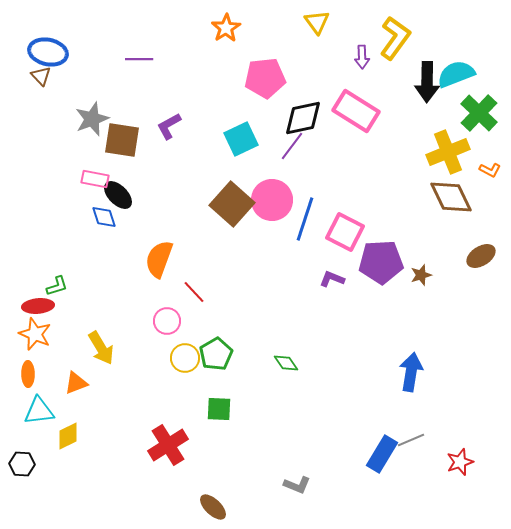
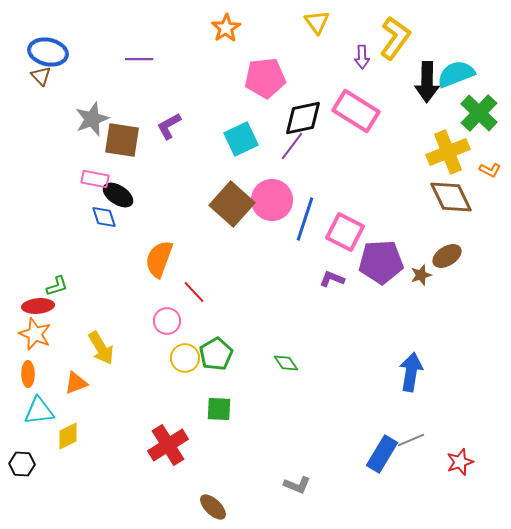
black ellipse at (118, 195): rotated 12 degrees counterclockwise
brown ellipse at (481, 256): moved 34 px left
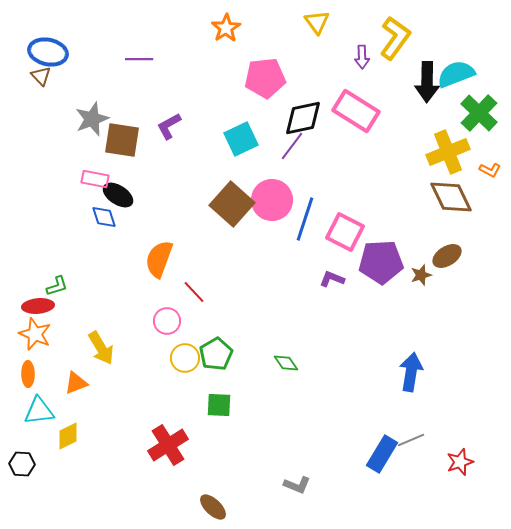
green square at (219, 409): moved 4 px up
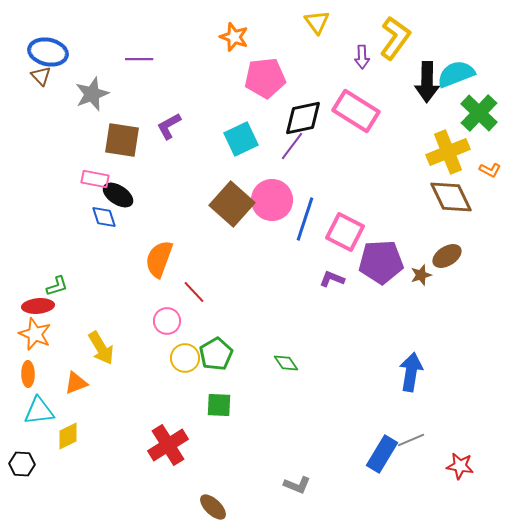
orange star at (226, 28): moved 8 px right, 9 px down; rotated 20 degrees counterclockwise
gray star at (92, 119): moved 25 px up
red star at (460, 462): moved 4 px down; rotated 28 degrees clockwise
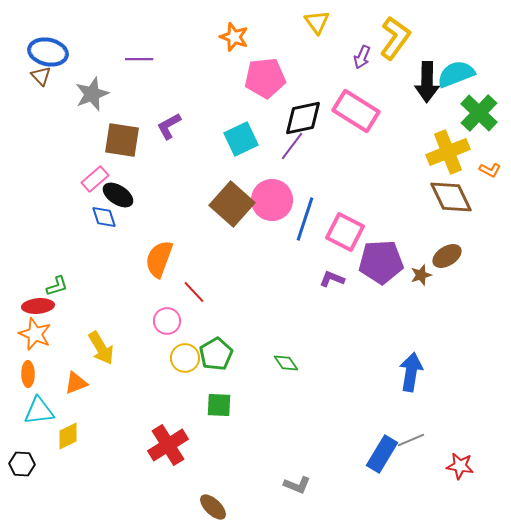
purple arrow at (362, 57): rotated 25 degrees clockwise
pink rectangle at (95, 179): rotated 52 degrees counterclockwise
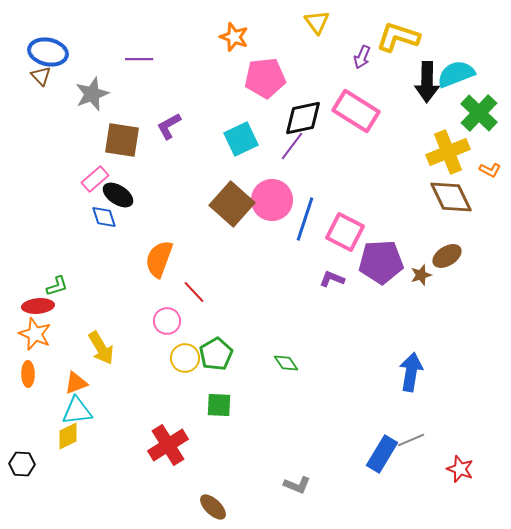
yellow L-shape at (395, 38): moved 3 px right, 1 px up; rotated 108 degrees counterclockwise
cyan triangle at (39, 411): moved 38 px right
red star at (460, 466): moved 3 px down; rotated 12 degrees clockwise
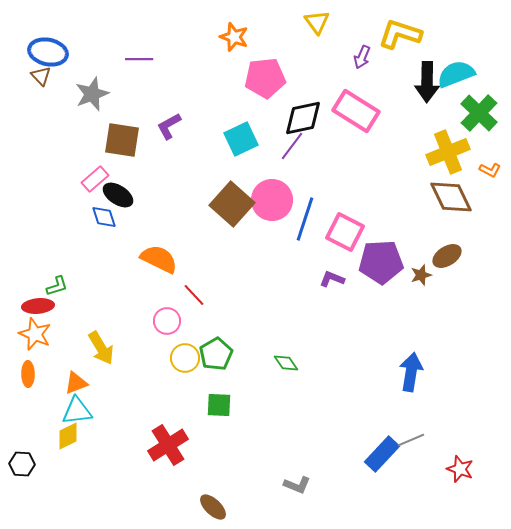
yellow L-shape at (398, 37): moved 2 px right, 3 px up
orange semicircle at (159, 259): rotated 96 degrees clockwise
red line at (194, 292): moved 3 px down
blue rectangle at (382, 454): rotated 12 degrees clockwise
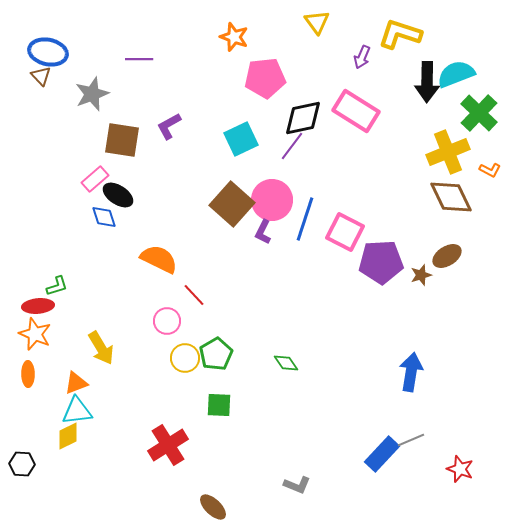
purple L-shape at (332, 279): moved 69 px left, 47 px up; rotated 85 degrees counterclockwise
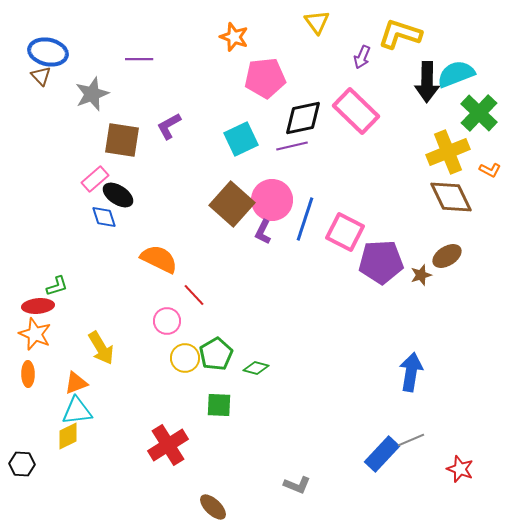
pink rectangle at (356, 111): rotated 12 degrees clockwise
purple line at (292, 146): rotated 40 degrees clockwise
green diamond at (286, 363): moved 30 px left, 5 px down; rotated 40 degrees counterclockwise
